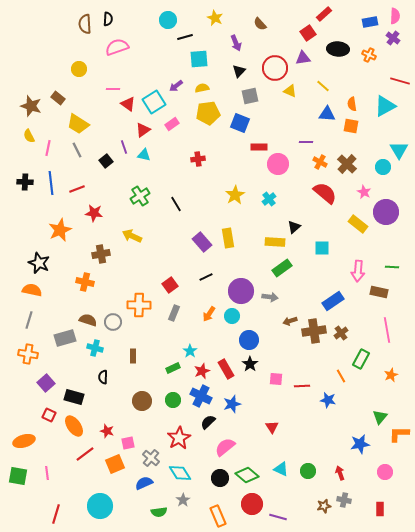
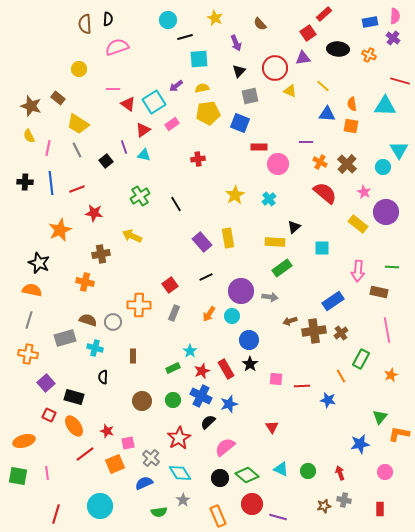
cyan triangle at (385, 106): rotated 30 degrees clockwise
blue star at (232, 404): moved 3 px left
orange L-shape at (399, 434): rotated 10 degrees clockwise
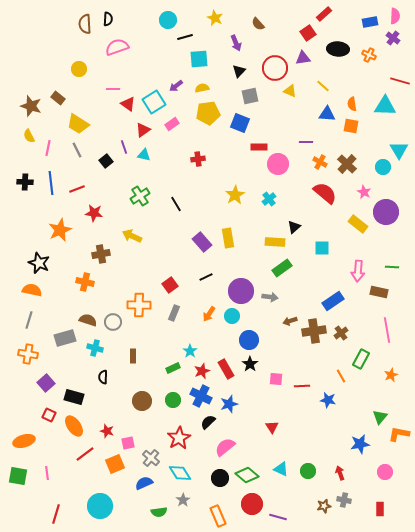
brown semicircle at (260, 24): moved 2 px left
